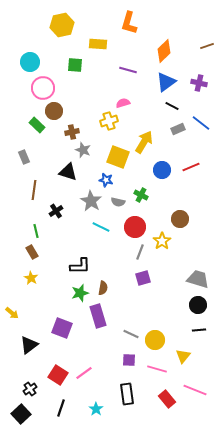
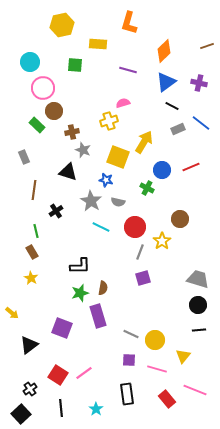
green cross at (141, 195): moved 6 px right, 7 px up
black line at (61, 408): rotated 24 degrees counterclockwise
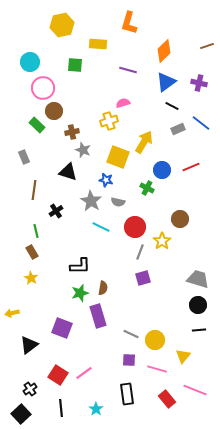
yellow arrow at (12, 313): rotated 128 degrees clockwise
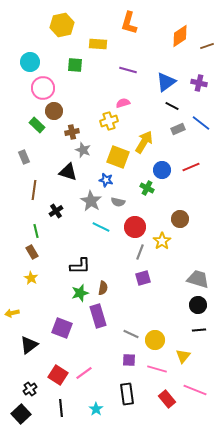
orange diamond at (164, 51): moved 16 px right, 15 px up; rotated 10 degrees clockwise
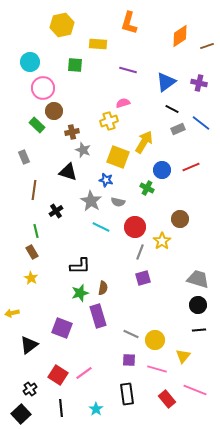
black line at (172, 106): moved 3 px down
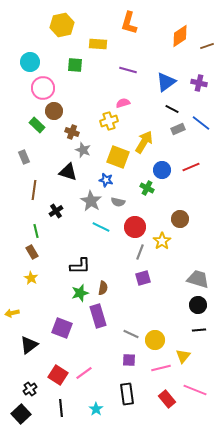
brown cross at (72, 132): rotated 32 degrees clockwise
pink line at (157, 369): moved 4 px right, 1 px up; rotated 30 degrees counterclockwise
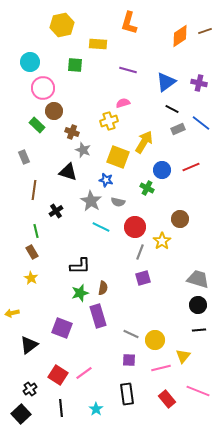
brown line at (207, 46): moved 2 px left, 15 px up
pink line at (195, 390): moved 3 px right, 1 px down
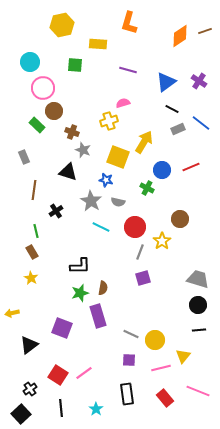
purple cross at (199, 83): moved 2 px up; rotated 21 degrees clockwise
red rectangle at (167, 399): moved 2 px left, 1 px up
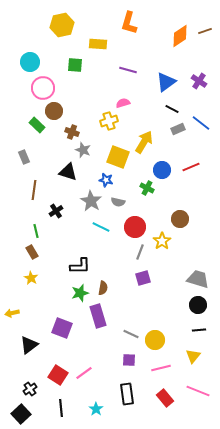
yellow triangle at (183, 356): moved 10 px right
